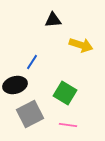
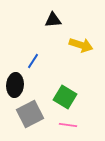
blue line: moved 1 px right, 1 px up
black ellipse: rotated 70 degrees counterclockwise
green square: moved 4 px down
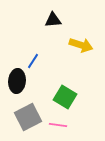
black ellipse: moved 2 px right, 4 px up
gray square: moved 2 px left, 3 px down
pink line: moved 10 px left
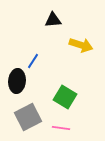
pink line: moved 3 px right, 3 px down
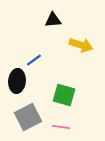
blue line: moved 1 px right, 1 px up; rotated 21 degrees clockwise
green square: moved 1 px left, 2 px up; rotated 15 degrees counterclockwise
pink line: moved 1 px up
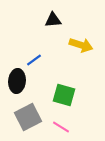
pink line: rotated 24 degrees clockwise
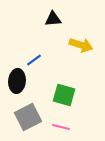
black triangle: moved 1 px up
pink line: rotated 18 degrees counterclockwise
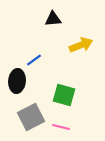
yellow arrow: rotated 40 degrees counterclockwise
gray square: moved 3 px right
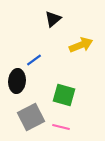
black triangle: rotated 36 degrees counterclockwise
